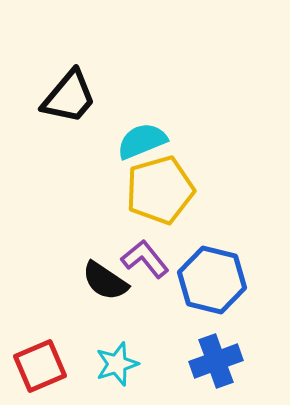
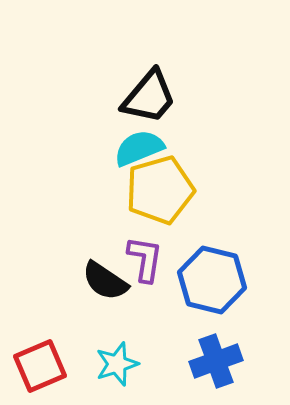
black trapezoid: moved 80 px right
cyan semicircle: moved 3 px left, 7 px down
purple L-shape: rotated 48 degrees clockwise
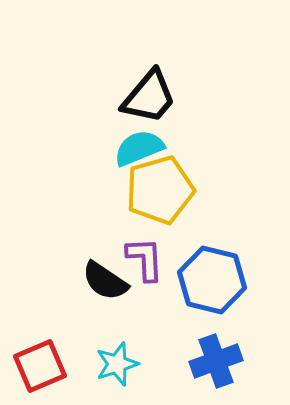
purple L-shape: rotated 12 degrees counterclockwise
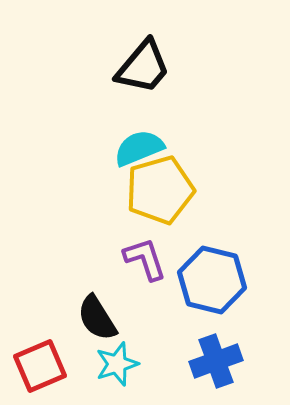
black trapezoid: moved 6 px left, 30 px up
purple L-shape: rotated 15 degrees counterclockwise
black semicircle: moved 8 px left, 37 px down; rotated 24 degrees clockwise
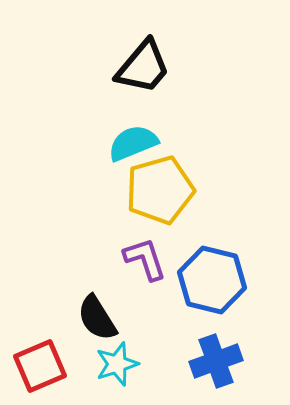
cyan semicircle: moved 6 px left, 5 px up
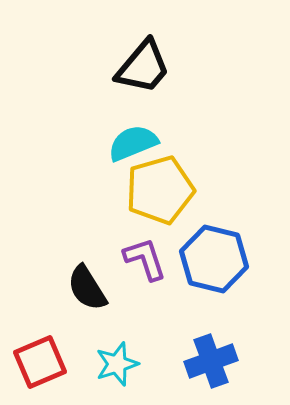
blue hexagon: moved 2 px right, 21 px up
black semicircle: moved 10 px left, 30 px up
blue cross: moved 5 px left
red square: moved 4 px up
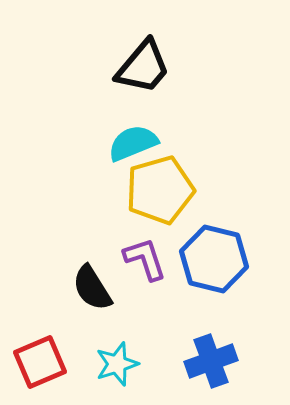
black semicircle: moved 5 px right
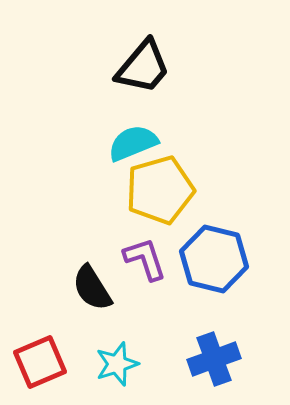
blue cross: moved 3 px right, 2 px up
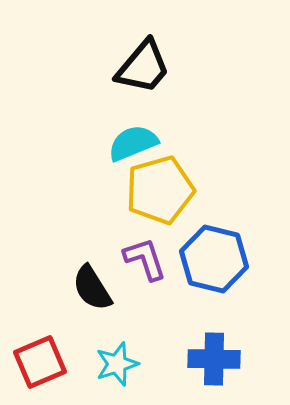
blue cross: rotated 21 degrees clockwise
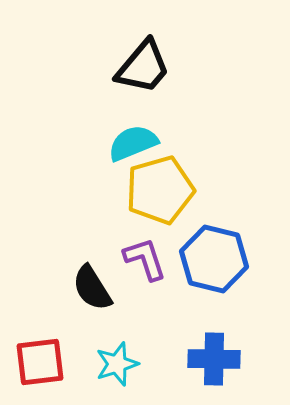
red square: rotated 16 degrees clockwise
